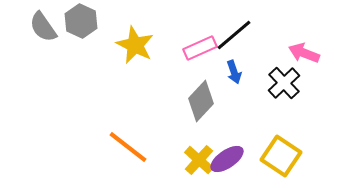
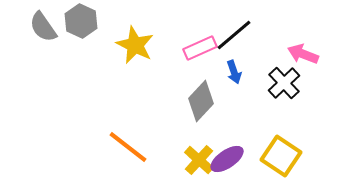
pink arrow: moved 1 px left, 1 px down
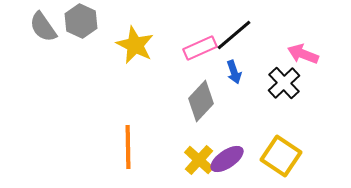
orange line: rotated 51 degrees clockwise
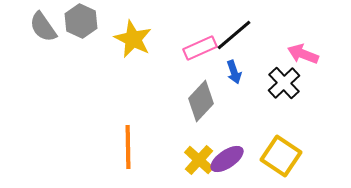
yellow star: moved 2 px left, 6 px up
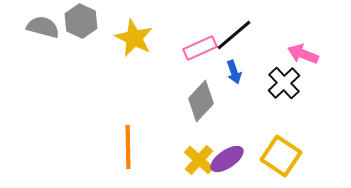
gray semicircle: rotated 140 degrees clockwise
yellow star: moved 1 px right, 1 px up
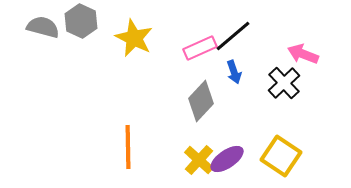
black line: moved 1 px left, 1 px down
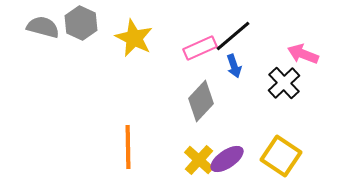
gray hexagon: moved 2 px down
blue arrow: moved 6 px up
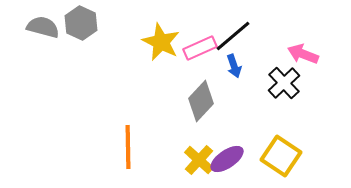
yellow star: moved 27 px right, 4 px down
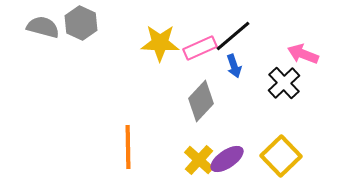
yellow star: moved 1 px left, 1 px down; rotated 24 degrees counterclockwise
yellow square: rotated 12 degrees clockwise
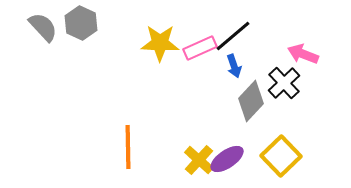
gray semicircle: rotated 32 degrees clockwise
gray diamond: moved 50 px right
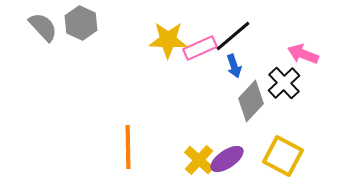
yellow star: moved 8 px right, 3 px up
yellow square: moved 2 px right; rotated 18 degrees counterclockwise
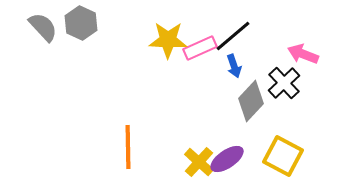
yellow cross: moved 2 px down
